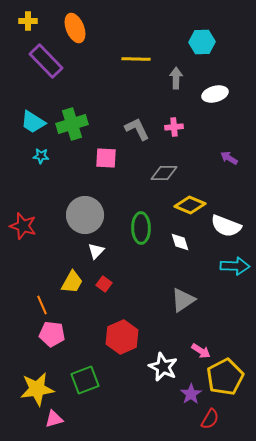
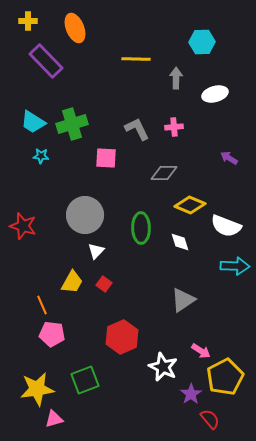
red semicircle: rotated 70 degrees counterclockwise
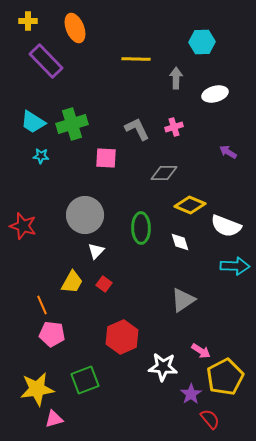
pink cross: rotated 12 degrees counterclockwise
purple arrow: moved 1 px left, 6 px up
white star: rotated 20 degrees counterclockwise
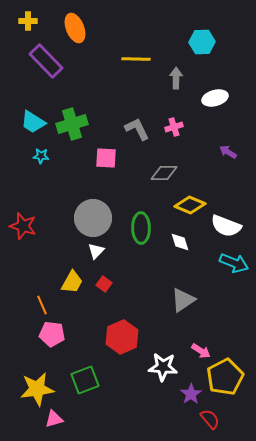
white ellipse: moved 4 px down
gray circle: moved 8 px right, 3 px down
cyan arrow: moved 1 px left, 3 px up; rotated 20 degrees clockwise
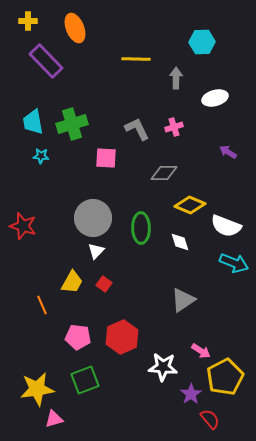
cyan trapezoid: rotated 48 degrees clockwise
pink pentagon: moved 26 px right, 3 px down
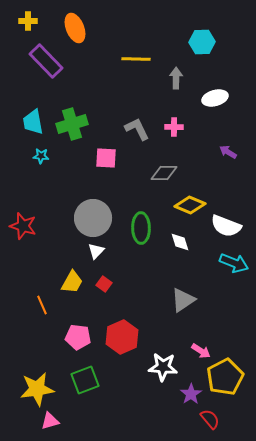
pink cross: rotated 18 degrees clockwise
pink triangle: moved 4 px left, 2 px down
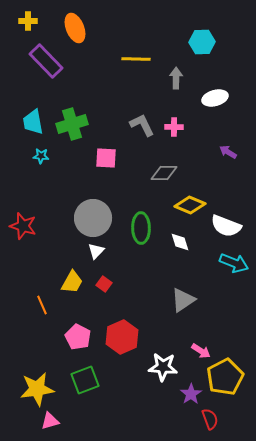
gray L-shape: moved 5 px right, 4 px up
pink pentagon: rotated 20 degrees clockwise
red semicircle: rotated 20 degrees clockwise
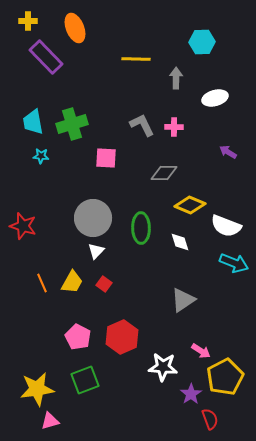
purple rectangle: moved 4 px up
orange line: moved 22 px up
